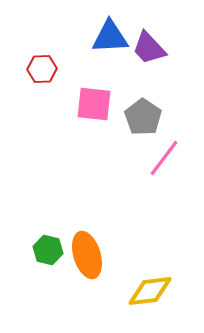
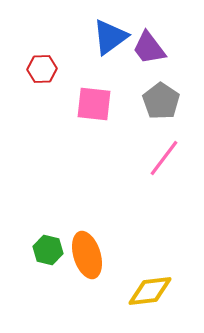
blue triangle: rotated 33 degrees counterclockwise
purple trapezoid: rotated 6 degrees clockwise
gray pentagon: moved 18 px right, 16 px up
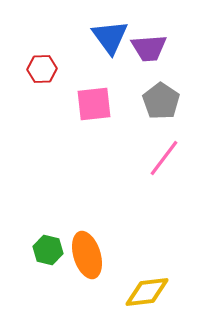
blue triangle: rotated 30 degrees counterclockwise
purple trapezoid: rotated 57 degrees counterclockwise
pink square: rotated 12 degrees counterclockwise
yellow diamond: moved 3 px left, 1 px down
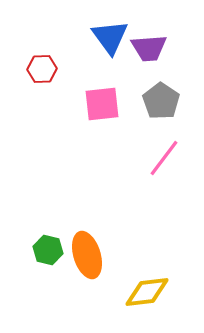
pink square: moved 8 px right
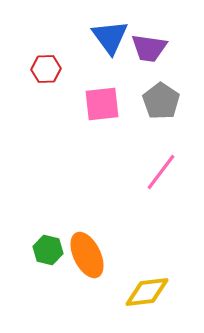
purple trapezoid: rotated 12 degrees clockwise
red hexagon: moved 4 px right
pink line: moved 3 px left, 14 px down
orange ellipse: rotated 9 degrees counterclockwise
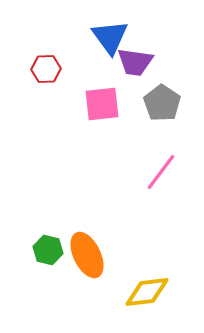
purple trapezoid: moved 14 px left, 14 px down
gray pentagon: moved 1 px right, 2 px down
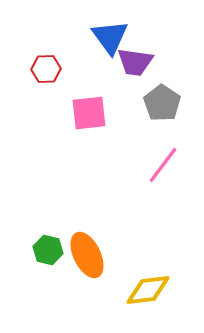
pink square: moved 13 px left, 9 px down
pink line: moved 2 px right, 7 px up
yellow diamond: moved 1 px right, 2 px up
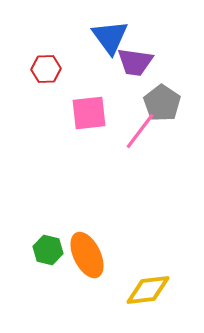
pink line: moved 23 px left, 34 px up
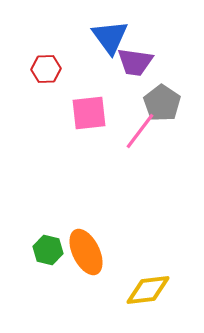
orange ellipse: moved 1 px left, 3 px up
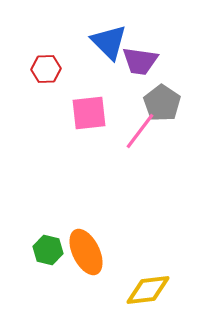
blue triangle: moved 1 px left, 5 px down; rotated 9 degrees counterclockwise
purple trapezoid: moved 5 px right, 1 px up
